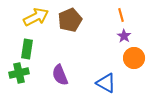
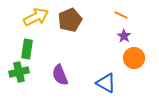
orange line: rotated 48 degrees counterclockwise
green cross: moved 1 px up
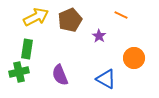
purple star: moved 25 px left
blue triangle: moved 4 px up
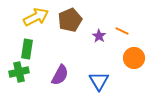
orange line: moved 1 px right, 16 px down
purple semicircle: rotated 130 degrees counterclockwise
blue triangle: moved 7 px left, 2 px down; rotated 30 degrees clockwise
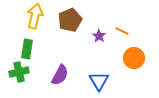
yellow arrow: moved 1 px left, 1 px up; rotated 50 degrees counterclockwise
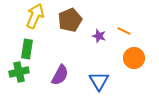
yellow arrow: rotated 10 degrees clockwise
orange line: moved 2 px right
purple star: rotated 16 degrees counterclockwise
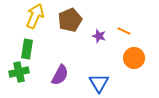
blue triangle: moved 2 px down
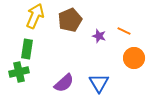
purple semicircle: moved 4 px right, 8 px down; rotated 20 degrees clockwise
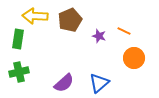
yellow arrow: rotated 110 degrees counterclockwise
green rectangle: moved 9 px left, 10 px up
blue triangle: rotated 20 degrees clockwise
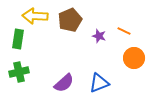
blue triangle: rotated 20 degrees clockwise
